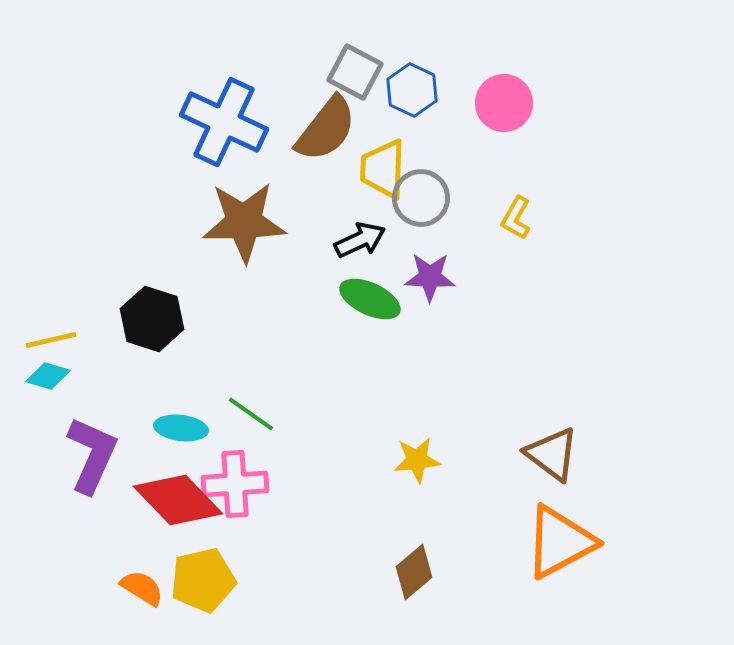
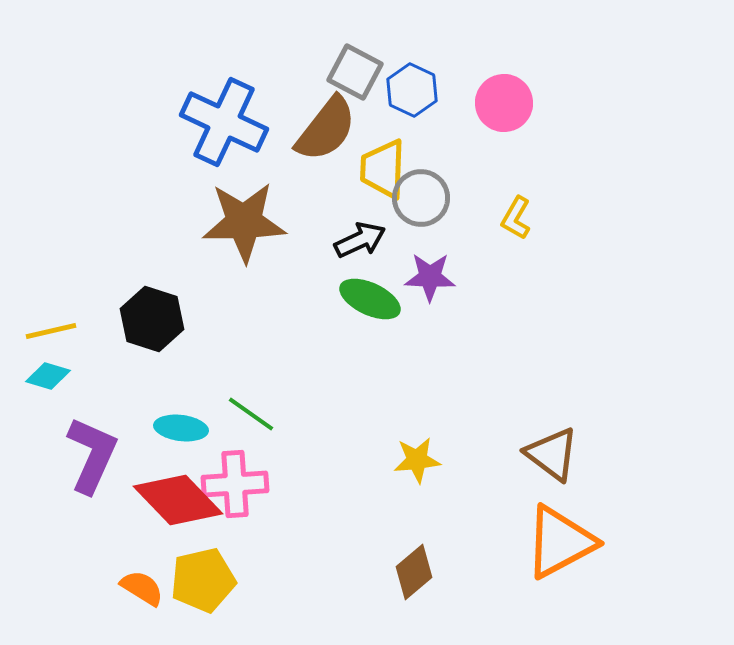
yellow line: moved 9 px up
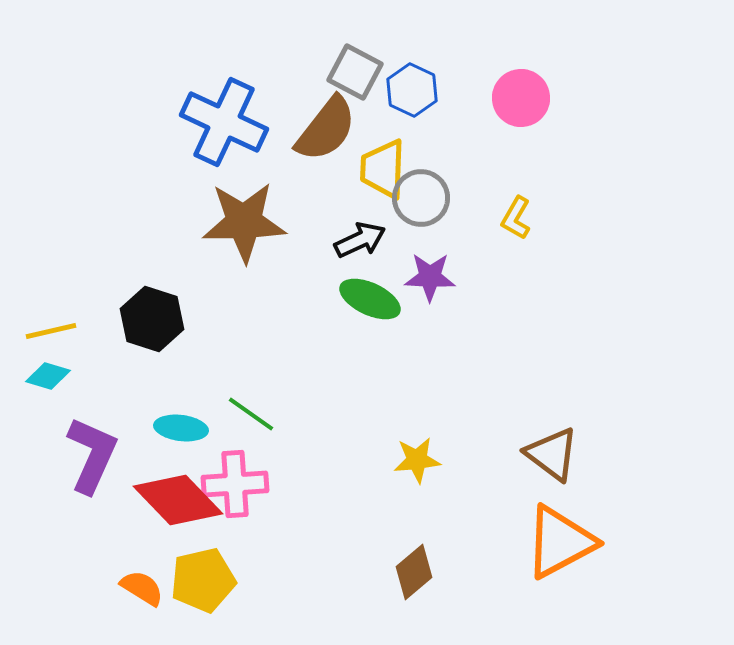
pink circle: moved 17 px right, 5 px up
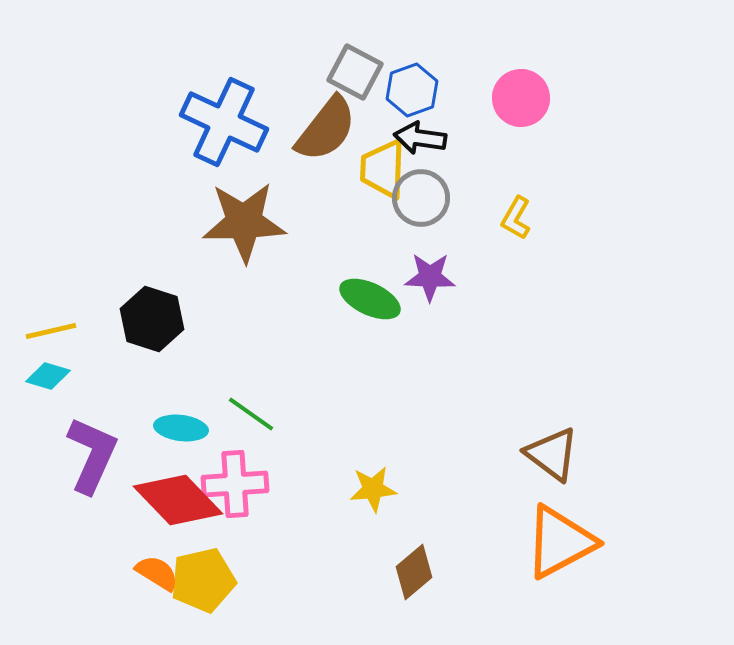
blue hexagon: rotated 15 degrees clockwise
black arrow: moved 60 px right, 102 px up; rotated 147 degrees counterclockwise
yellow star: moved 44 px left, 29 px down
orange semicircle: moved 15 px right, 15 px up
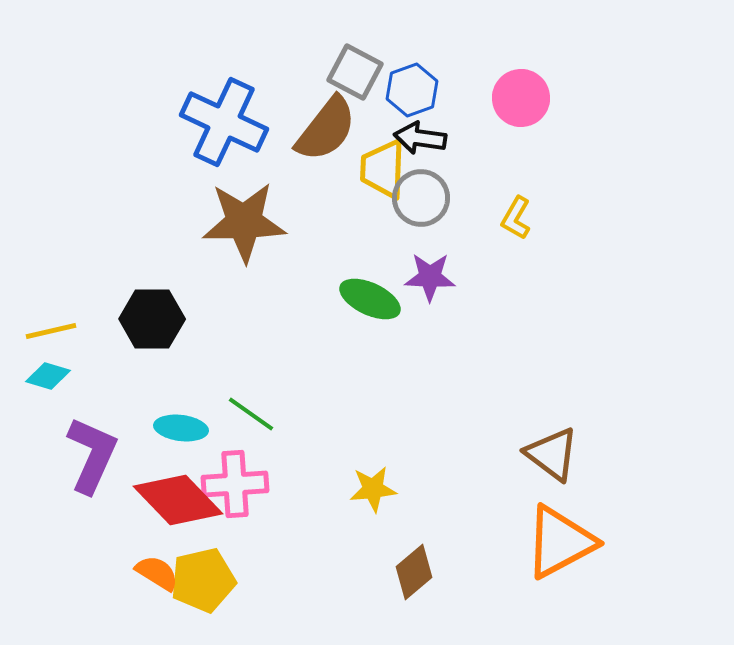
black hexagon: rotated 18 degrees counterclockwise
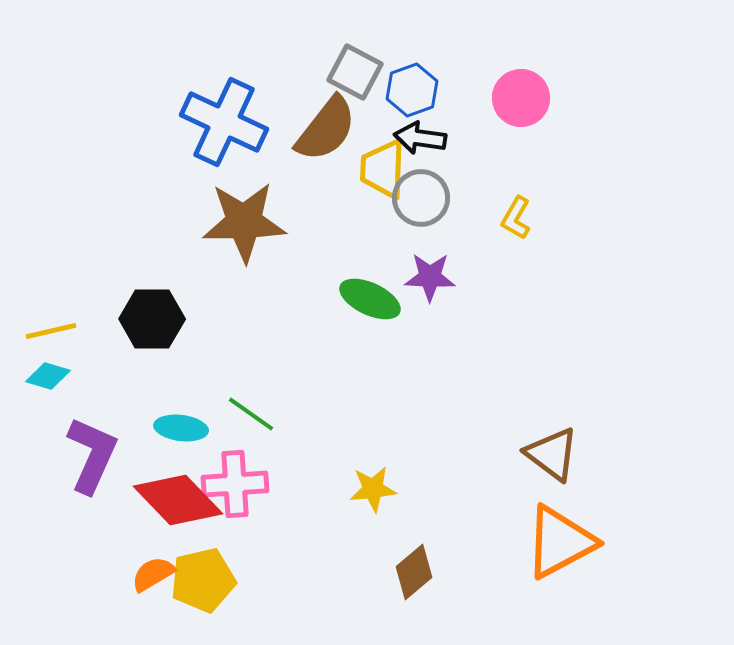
orange semicircle: moved 4 px left, 1 px down; rotated 63 degrees counterclockwise
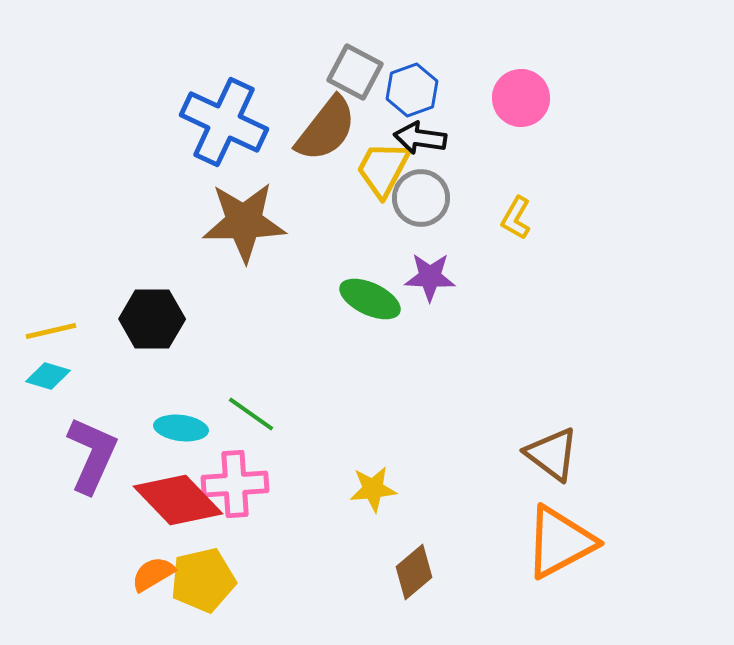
yellow trapezoid: rotated 26 degrees clockwise
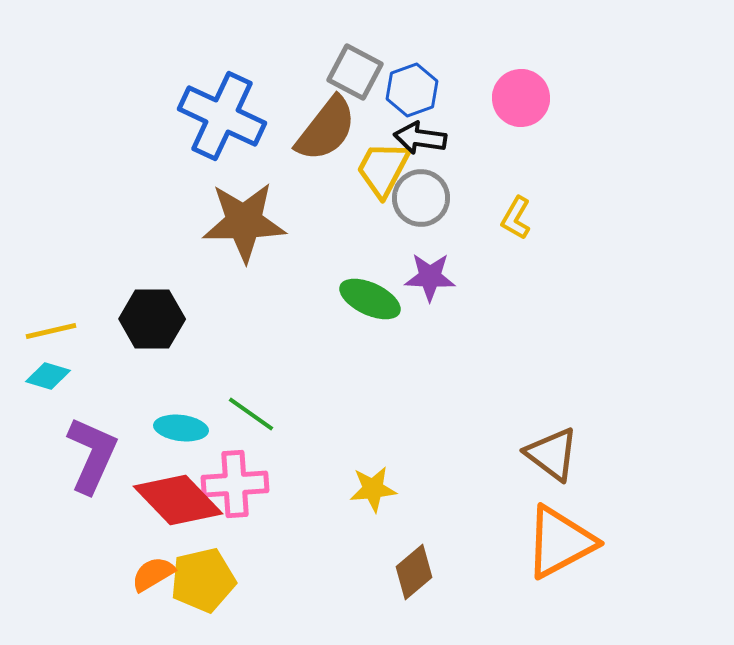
blue cross: moved 2 px left, 6 px up
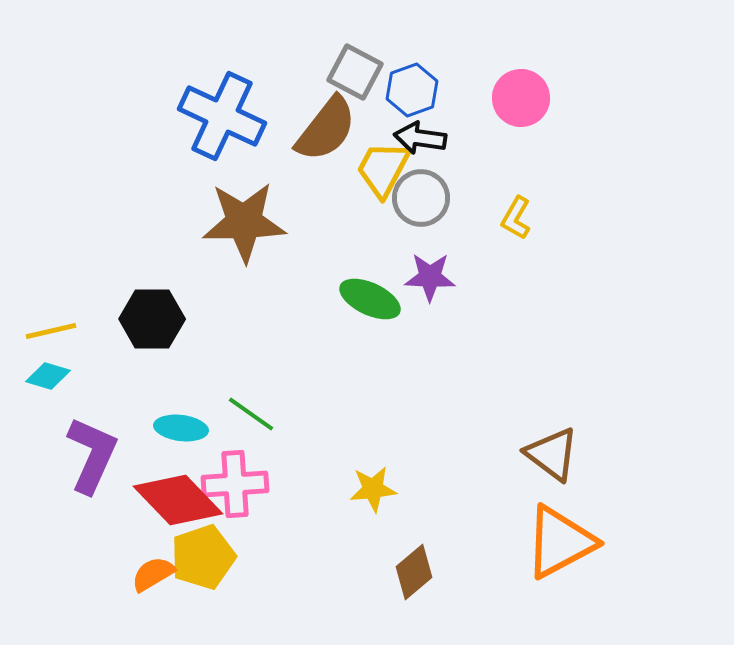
yellow pentagon: moved 23 px up; rotated 6 degrees counterclockwise
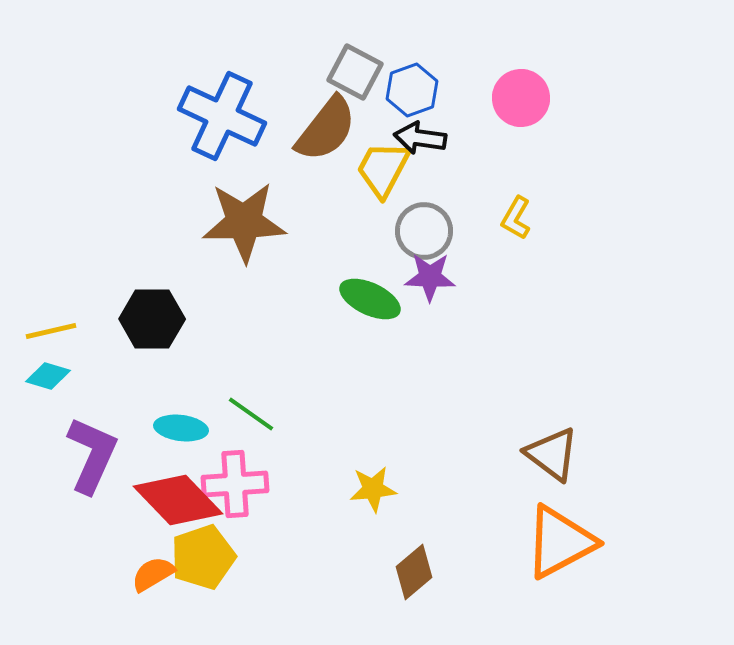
gray circle: moved 3 px right, 33 px down
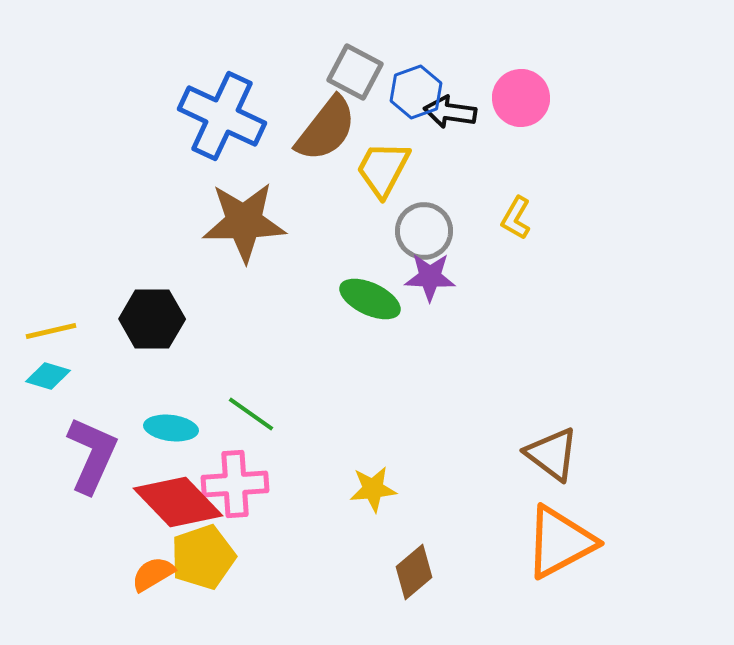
blue hexagon: moved 4 px right, 2 px down
black arrow: moved 30 px right, 26 px up
cyan ellipse: moved 10 px left
red diamond: moved 2 px down
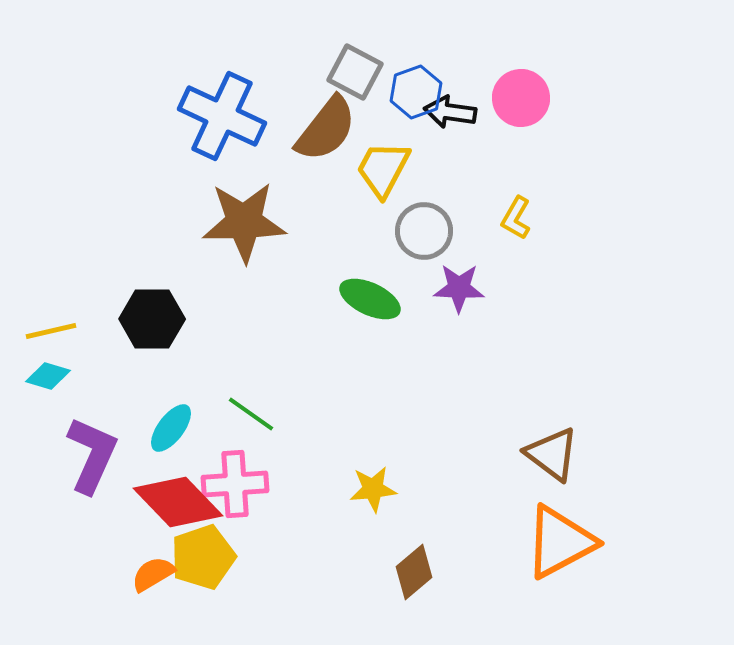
purple star: moved 29 px right, 11 px down
cyan ellipse: rotated 60 degrees counterclockwise
